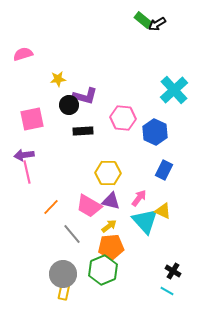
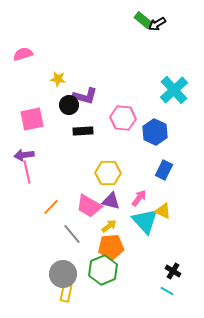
yellow star: rotated 14 degrees clockwise
yellow rectangle: moved 2 px right, 2 px down
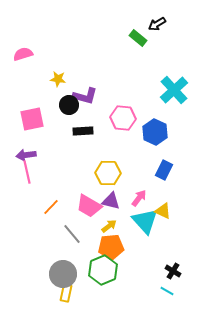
green rectangle: moved 5 px left, 18 px down
purple arrow: moved 2 px right
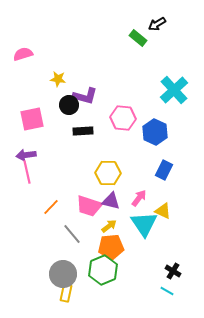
pink trapezoid: rotated 12 degrees counterclockwise
cyan triangle: moved 1 px left, 3 px down; rotated 8 degrees clockwise
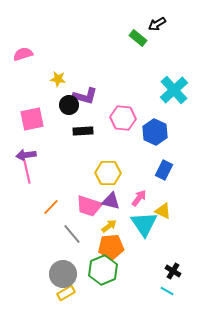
yellow rectangle: rotated 48 degrees clockwise
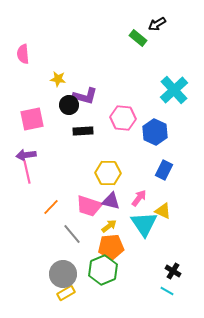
pink semicircle: rotated 78 degrees counterclockwise
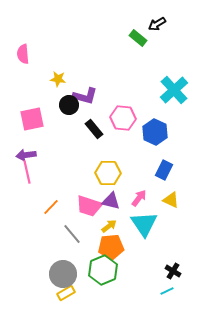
black rectangle: moved 11 px right, 2 px up; rotated 54 degrees clockwise
yellow triangle: moved 8 px right, 11 px up
cyan line: rotated 56 degrees counterclockwise
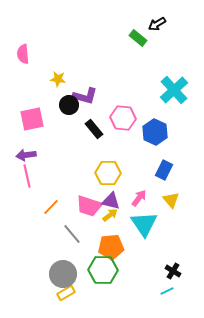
pink line: moved 4 px down
yellow triangle: rotated 24 degrees clockwise
yellow arrow: moved 1 px right, 11 px up
green hexagon: rotated 24 degrees clockwise
